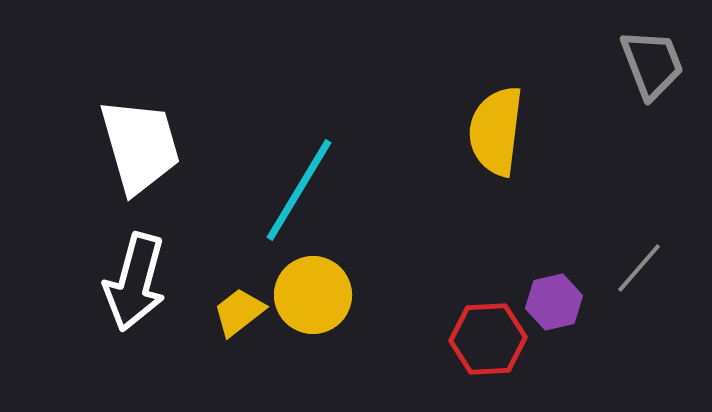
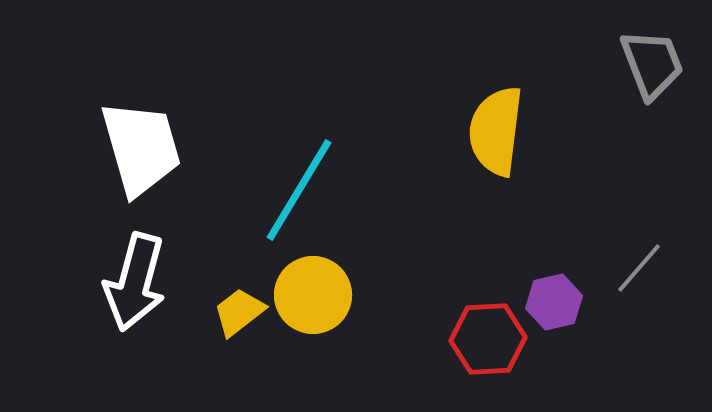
white trapezoid: moved 1 px right, 2 px down
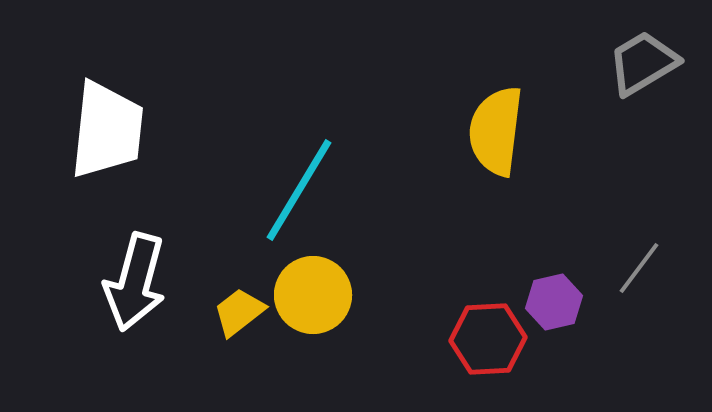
gray trapezoid: moved 9 px left, 1 px up; rotated 100 degrees counterclockwise
white trapezoid: moved 34 px left, 18 px up; rotated 22 degrees clockwise
gray line: rotated 4 degrees counterclockwise
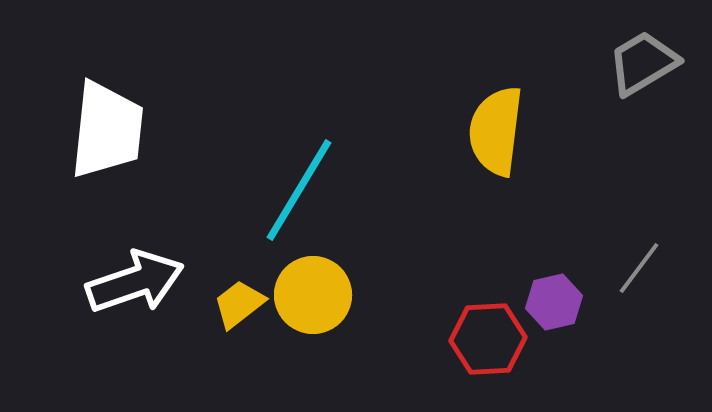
white arrow: rotated 124 degrees counterclockwise
yellow trapezoid: moved 8 px up
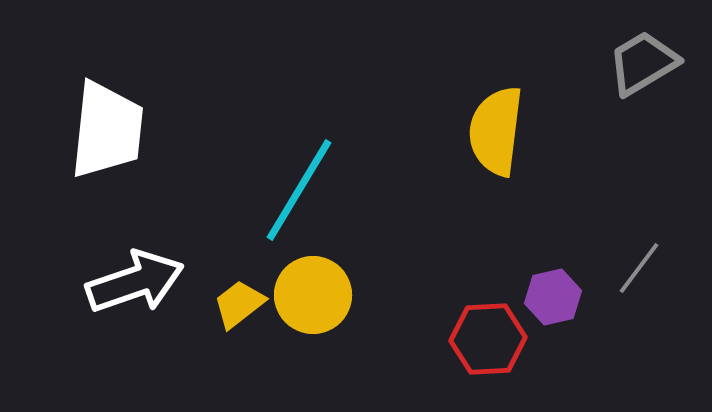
purple hexagon: moved 1 px left, 5 px up
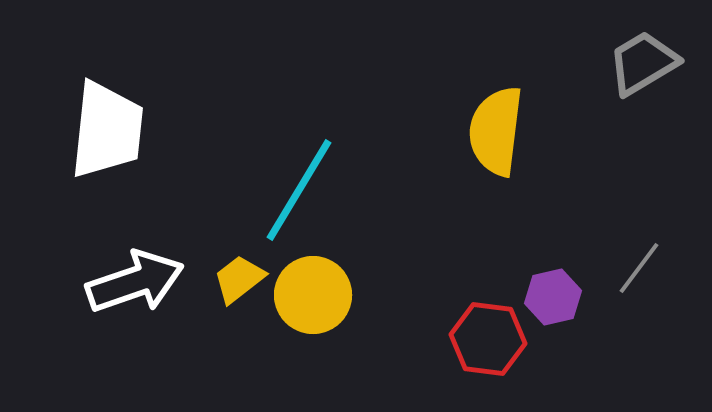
yellow trapezoid: moved 25 px up
red hexagon: rotated 10 degrees clockwise
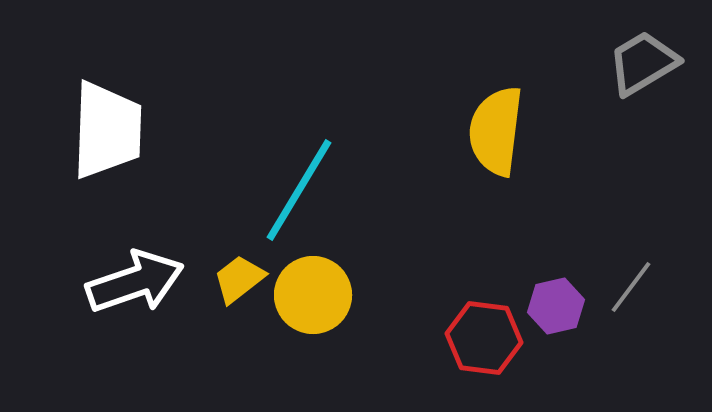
white trapezoid: rotated 4 degrees counterclockwise
gray line: moved 8 px left, 19 px down
purple hexagon: moved 3 px right, 9 px down
red hexagon: moved 4 px left, 1 px up
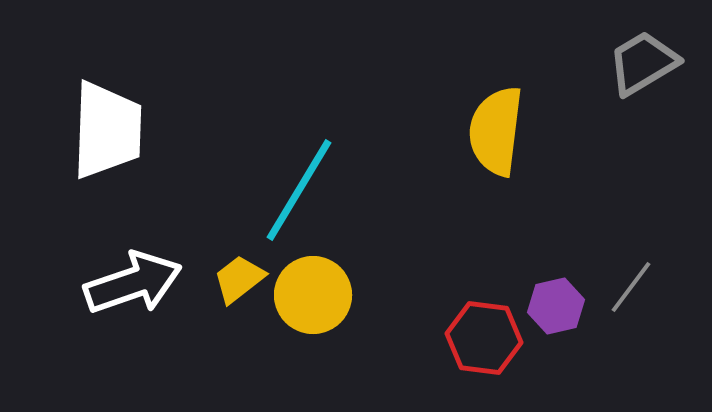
white arrow: moved 2 px left, 1 px down
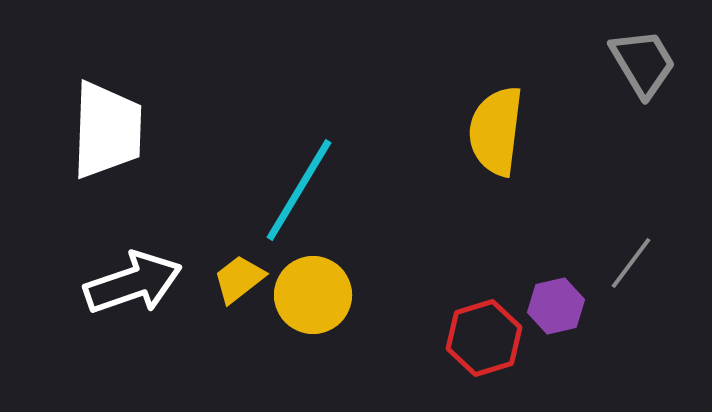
gray trapezoid: rotated 90 degrees clockwise
gray line: moved 24 px up
red hexagon: rotated 24 degrees counterclockwise
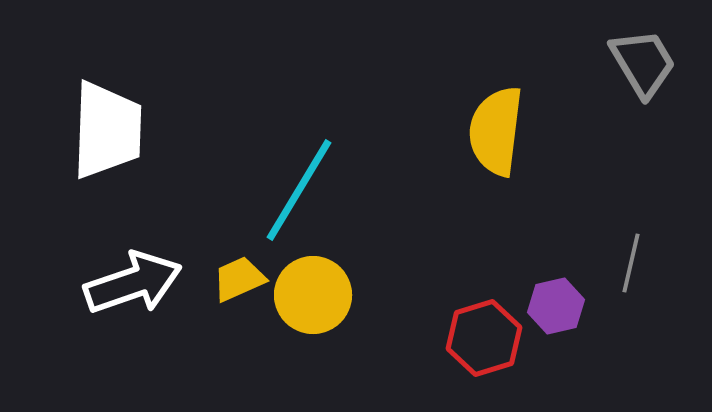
gray line: rotated 24 degrees counterclockwise
yellow trapezoid: rotated 14 degrees clockwise
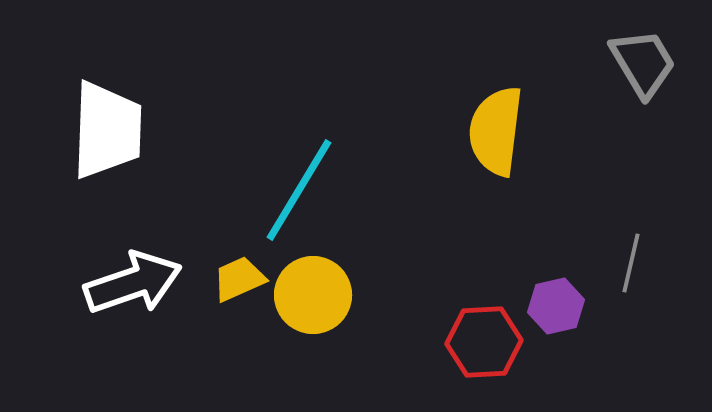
red hexagon: moved 4 px down; rotated 14 degrees clockwise
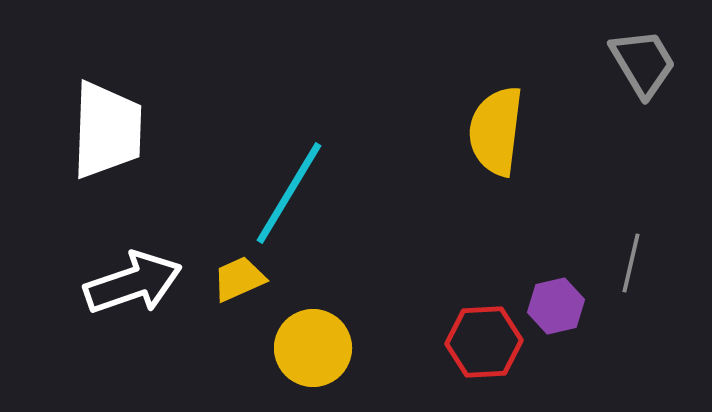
cyan line: moved 10 px left, 3 px down
yellow circle: moved 53 px down
